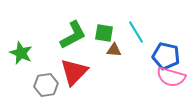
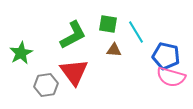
green square: moved 4 px right, 9 px up
green star: rotated 20 degrees clockwise
red triangle: rotated 20 degrees counterclockwise
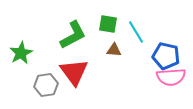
pink semicircle: rotated 20 degrees counterclockwise
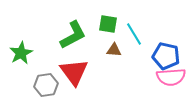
cyan line: moved 2 px left, 2 px down
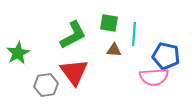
green square: moved 1 px right, 1 px up
cyan line: rotated 35 degrees clockwise
green star: moved 3 px left
pink semicircle: moved 17 px left
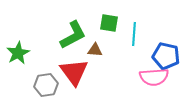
brown triangle: moved 19 px left
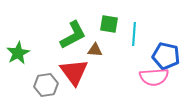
green square: moved 1 px down
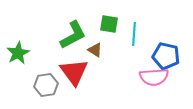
brown triangle: rotated 28 degrees clockwise
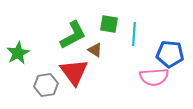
blue pentagon: moved 4 px right, 2 px up; rotated 8 degrees counterclockwise
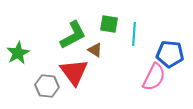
pink semicircle: rotated 60 degrees counterclockwise
gray hexagon: moved 1 px right, 1 px down; rotated 15 degrees clockwise
